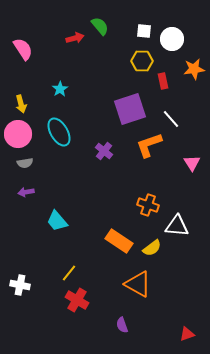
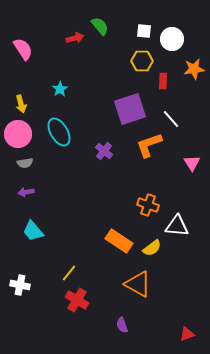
red rectangle: rotated 14 degrees clockwise
cyan trapezoid: moved 24 px left, 10 px down
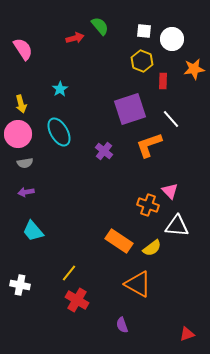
yellow hexagon: rotated 20 degrees clockwise
pink triangle: moved 22 px left, 28 px down; rotated 12 degrees counterclockwise
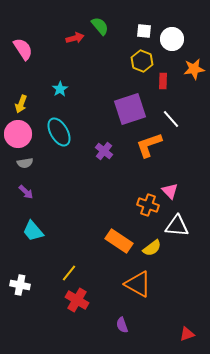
yellow arrow: rotated 36 degrees clockwise
purple arrow: rotated 126 degrees counterclockwise
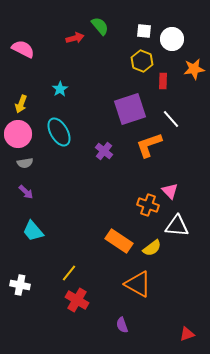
pink semicircle: rotated 30 degrees counterclockwise
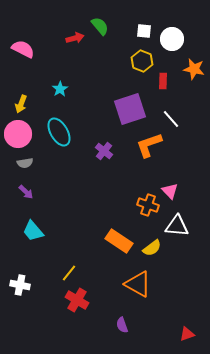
orange star: rotated 20 degrees clockwise
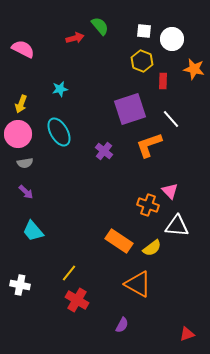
cyan star: rotated 21 degrees clockwise
purple semicircle: rotated 133 degrees counterclockwise
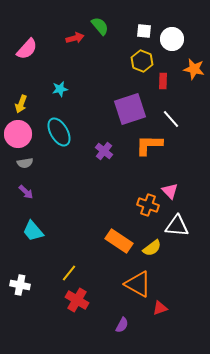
pink semicircle: moved 4 px right; rotated 105 degrees clockwise
orange L-shape: rotated 20 degrees clockwise
red triangle: moved 27 px left, 26 px up
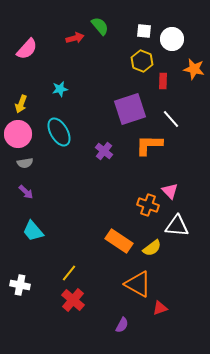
red cross: moved 4 px left; rotated 10 degrees clockwise
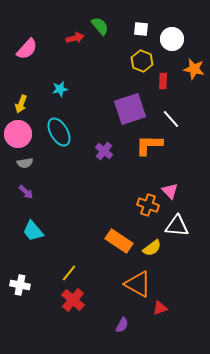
white square: moved 3 px left, 2 px up
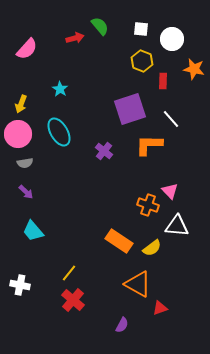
cyan star: rotated 28 degrees counterclockwise
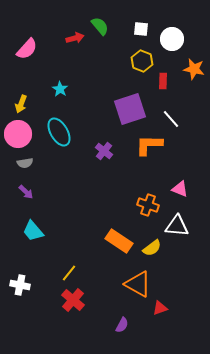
pink triangle: moved 10 px right, 2 px up; rotated 24 degrees counterclockwise
